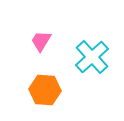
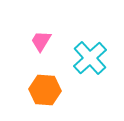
cyan cross: moved 2 px left, 1 px down
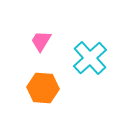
orange hexagon: moved 2 px left, 2 px up
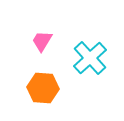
pink trapezoid: moved 1 px right
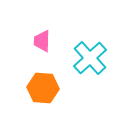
pink trapezoid: rotated 30 degrees counterclockwise
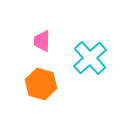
orange hexagon: moved 2 px left, 4 px up; rotated 12 degrees clockwise
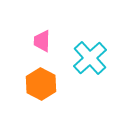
orange hexagon: rotated 12 degrees clockwise
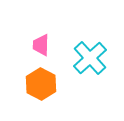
pink trapezoid: moved 1 px left, 4 px down
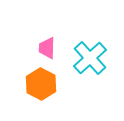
pink trapezoid: moved 6 px right, 3 px down
